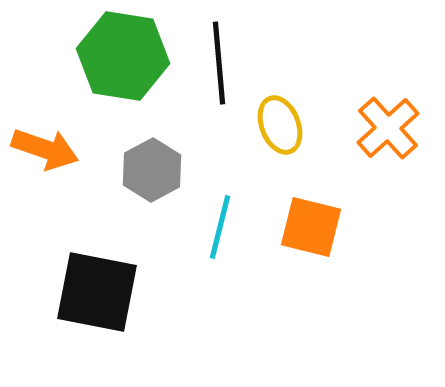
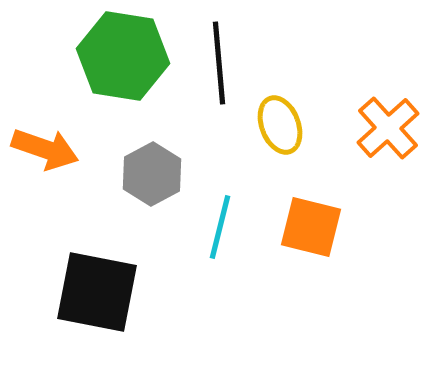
gray hexagon: moved 4 px down
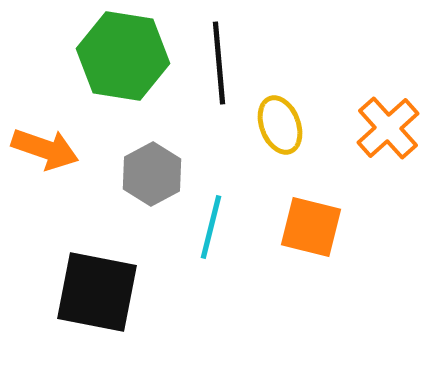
cyan line: moved 9 px left
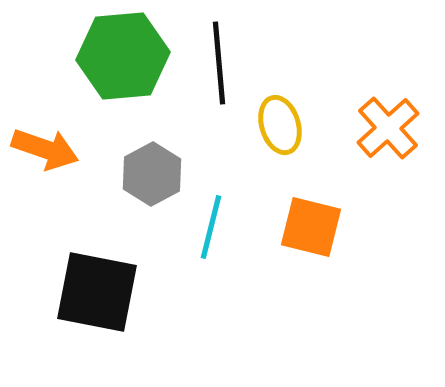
green hexagon: rotated 14 degrees counterclockwise
yellow ellipse: rotated 4 degrees clockwise
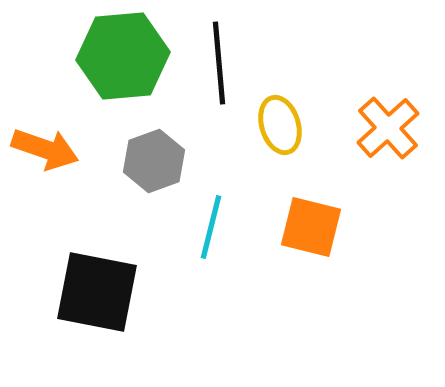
gray hexagon: moved 2 px right, 13 px up; rotated 8 degrees clockwise
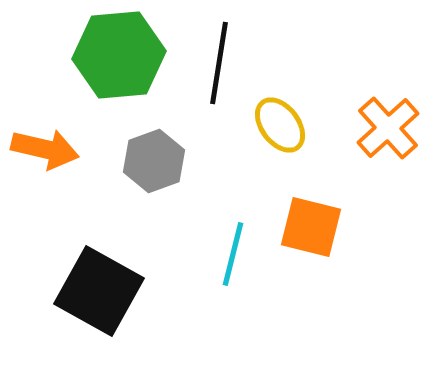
green hexagon: moved 4 px left, 1 px up
black line: rotated 14 degrees clockwise
yellow ellipse: rotated 20 degrees counterclockwise
orange arrow: rotated 6 degrees counterclockwise
cyan line: moved 22 px right, 27 px down
black square: moved 2 px right, 1 px up; rotated 18 degrees clockwise
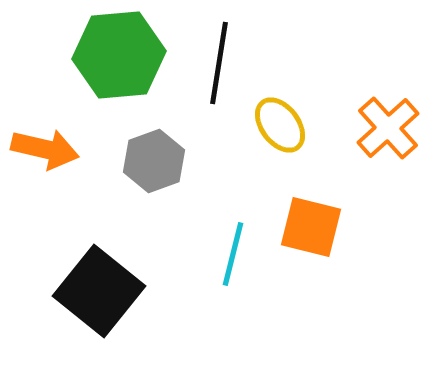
black square: rotated 10 degrees clockwise
